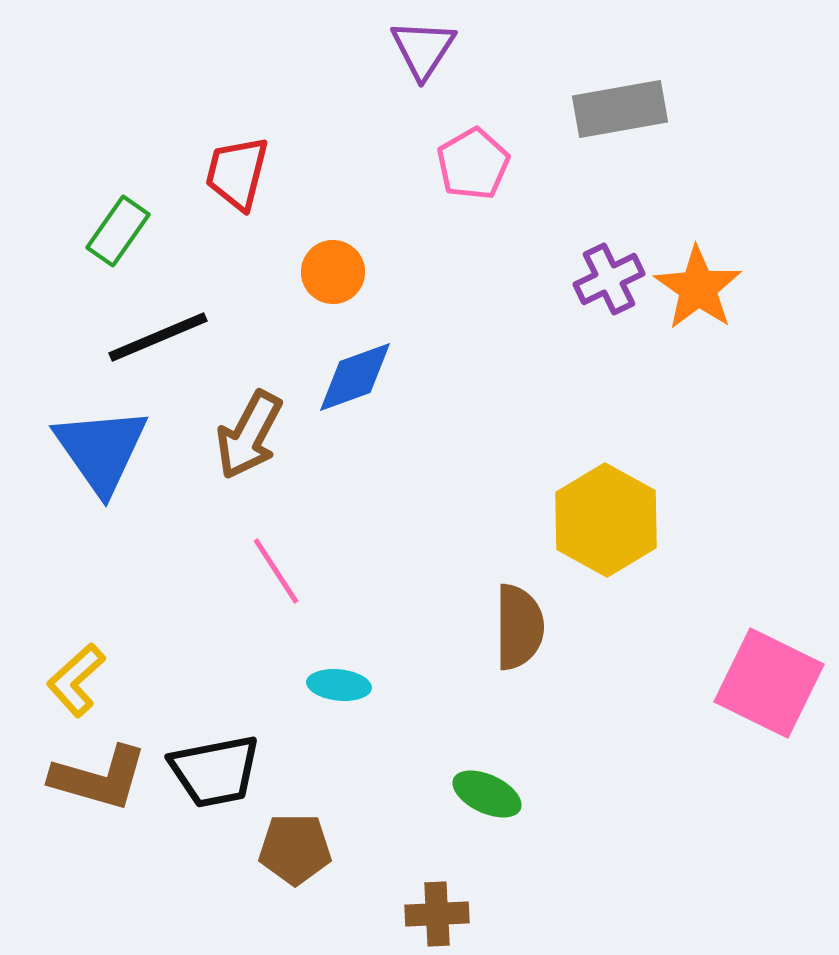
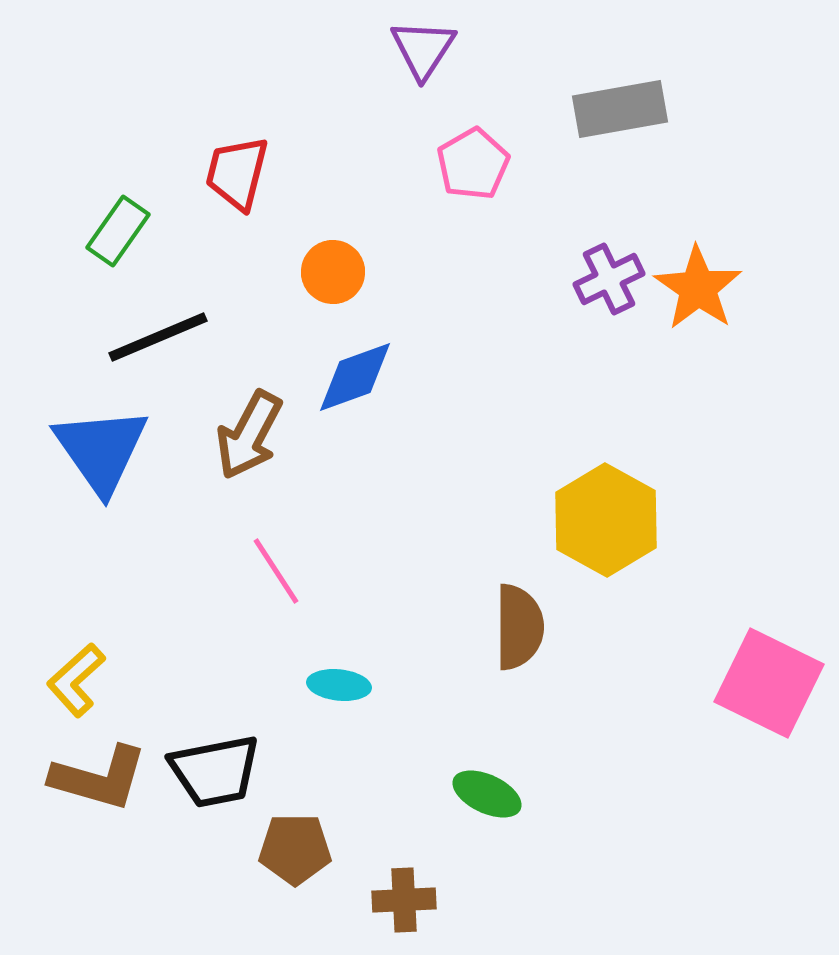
brown cross: moved 33 px left, 14 px up
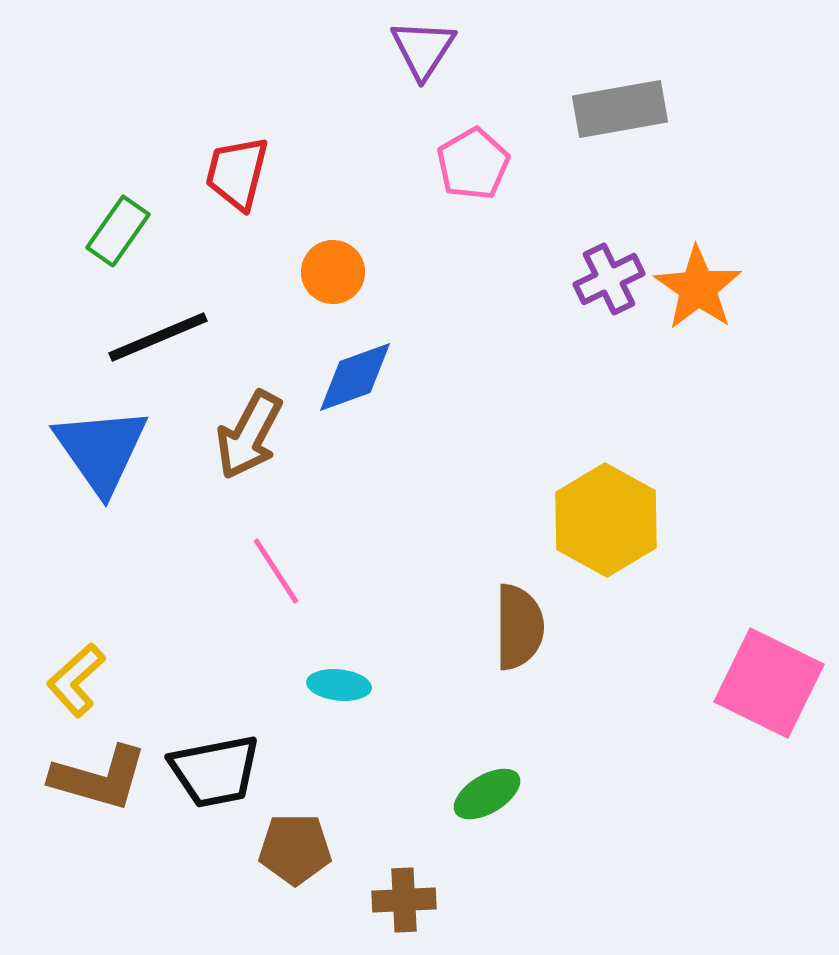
green ellipse: rotated 56 degrees counterclockwise
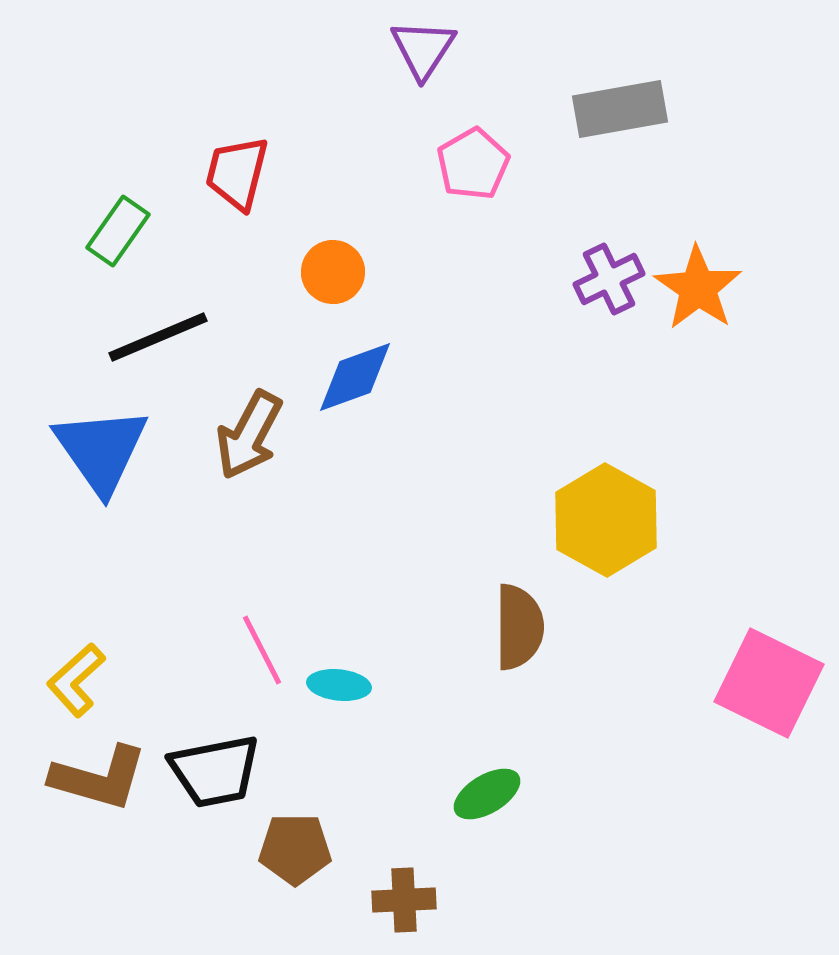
pink line: moved 14 px left, 79 px down; rotated 6 degrees clockwise
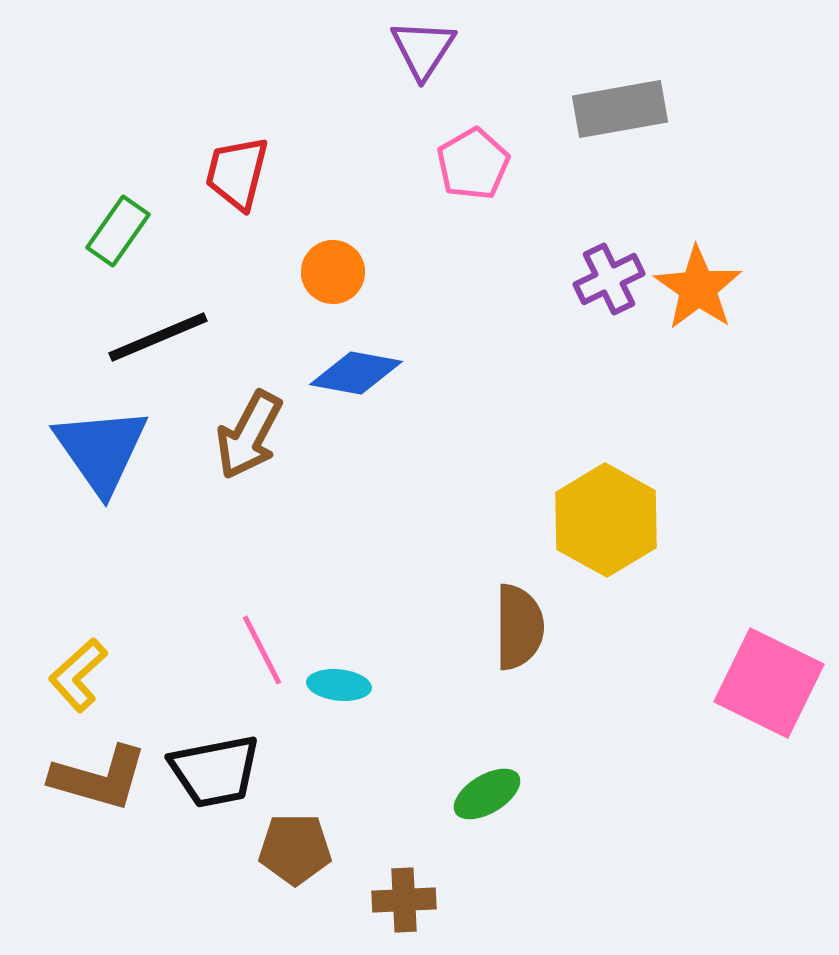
blue diamond: moved 1 px right, 4 px up; rotated 30 degrees clockwise
yellow L-shape: moved 2 px right, 5 px up
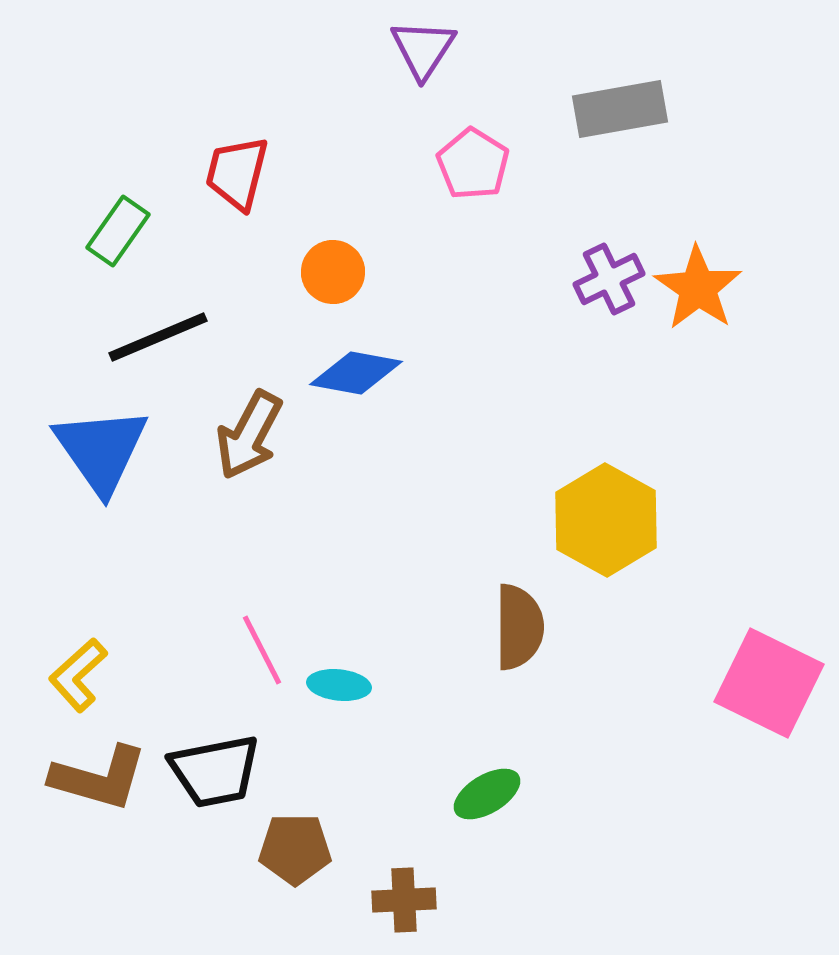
pink pentagon: rotated 10 degrees counterclockwise
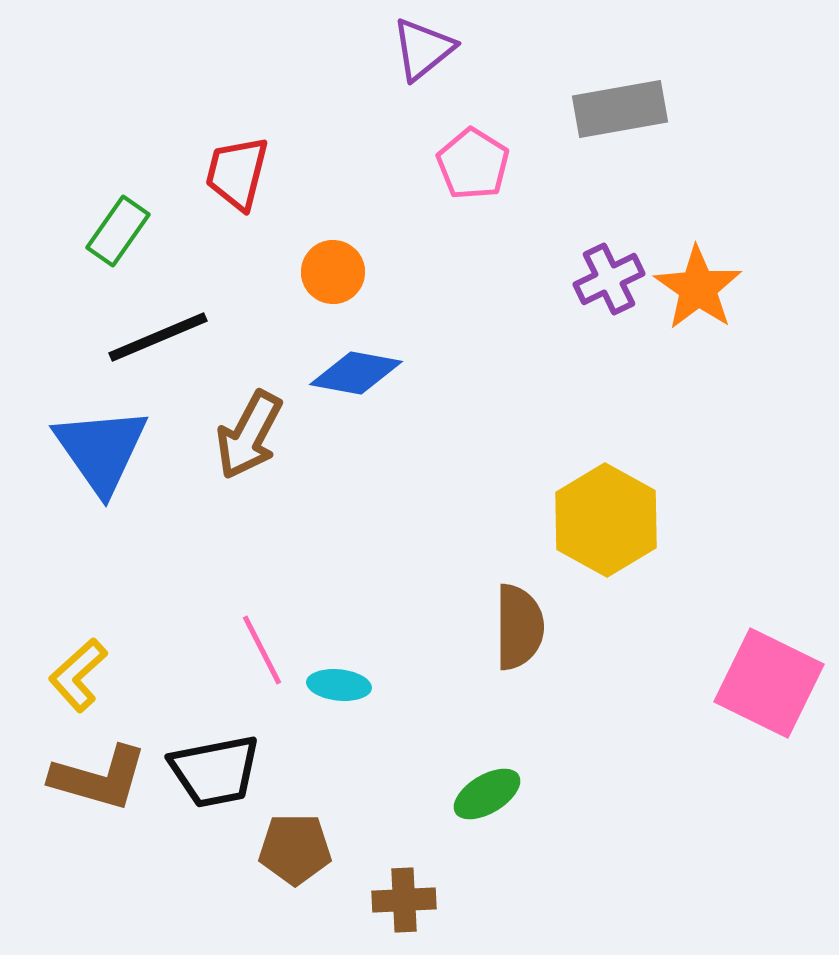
purple triangle: rotated 18 degrees clockwise
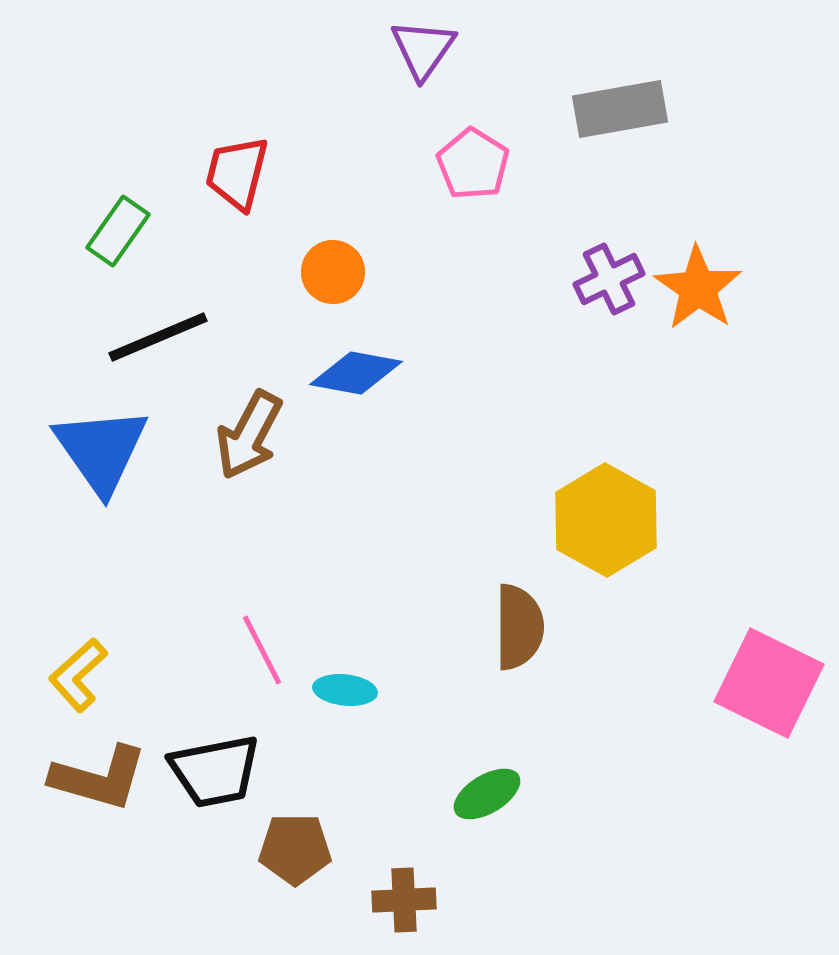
purple triangle: rotated 16 degrees counterclockwise
cyan ellipse: moved 6 px right, 5 px down
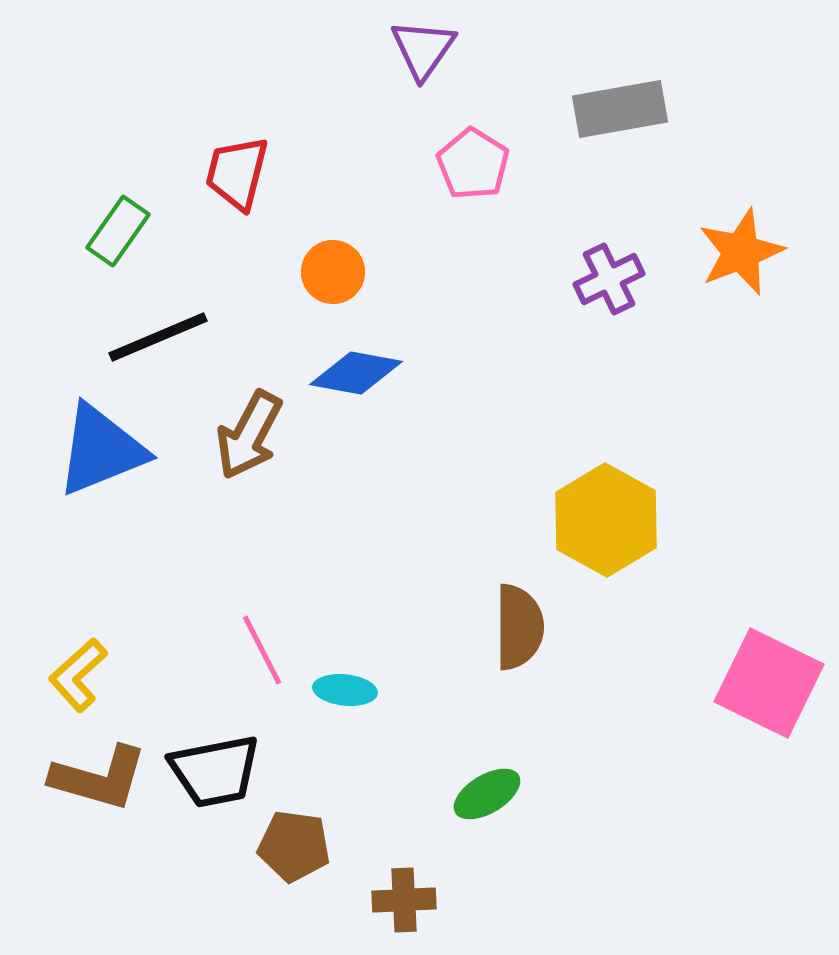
orange star: moved 43 px right, 36 px up; rotated 16 degrees clockwise
blue triangle: rotated 43 degrees clockwise
brown pentagon: moved 1 px left, 3 px up; rotated 8 degrees clockwise
